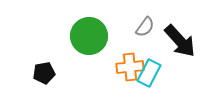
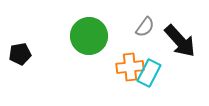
black pentagon: moved 24 px left, 19 px up
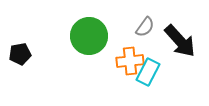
orange cross: moved 6 px up
cyan rectangle: moved 1 px left, 1 px up
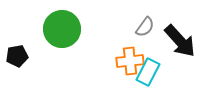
green circle: moved 27 px left, 7 px up
black pentagon: moved 3 px left, 2 px down
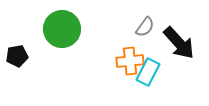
black arrow: moved 1 px left, 2 px down
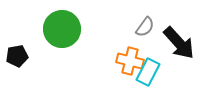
orange cross: rotated 20 degrees clockwise
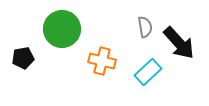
gray semicircle: rotated 45 degrees counterclockwise
black pentagon: moved 6 px right, 2 px down
orange cross: moved 28 px left
cyan rectangle: rotated 20 degrees clockwise
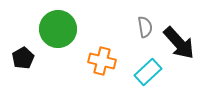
green circle: moved 4 px left
black pentagon: rotated 20 degrees counterclockwise
